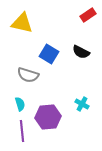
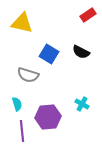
cyan semicircle: moved 3 px left
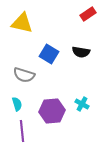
red rectangle: moved 1 px up
black semicircle: rotated 18 degrees counterclockwise
gray semicircle: moved 4 px left
purple hexagon: moved 4 px right, 6 px up
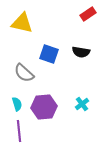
blue square: rotated 12 degrees counterclockwise
gray semicircle: moved 2 px up; rotated 25 degrees clockwise
cyan cross: rotated 24 degrees clockwise
purple hexagon: moved 8 px left, 4 px up
purple line: moved 3 px left
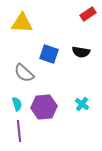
yellow triangle: rotated 10 degrees counterclockwise
cyan cross: rotated 16 degrees counterclockwise
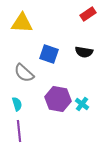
black semicircle: moved 3 px right
purple hexagon: moved 14 px right, 8 px up; rotated 15 degrees clockwise
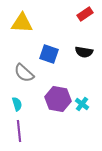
red rectangle: moved 3 px left
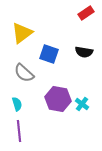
red rectangle: moved 1 px right, 1 px up
yellow triangle: moved 10 px down; rotated 40 degrees counterclockwise
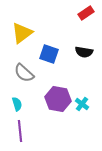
purple line: moved 1 px right
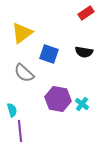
cyan semicircle: moved 5 px left, 6 px down
